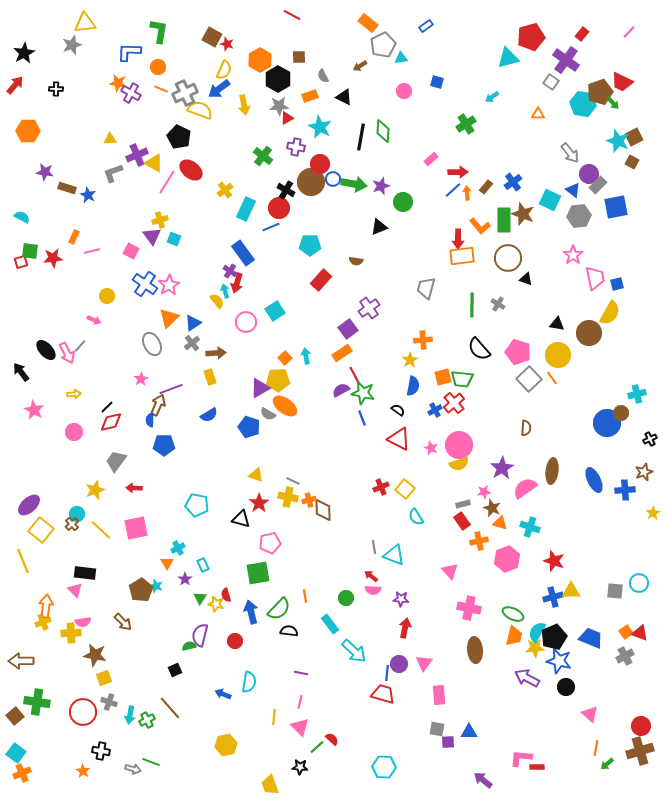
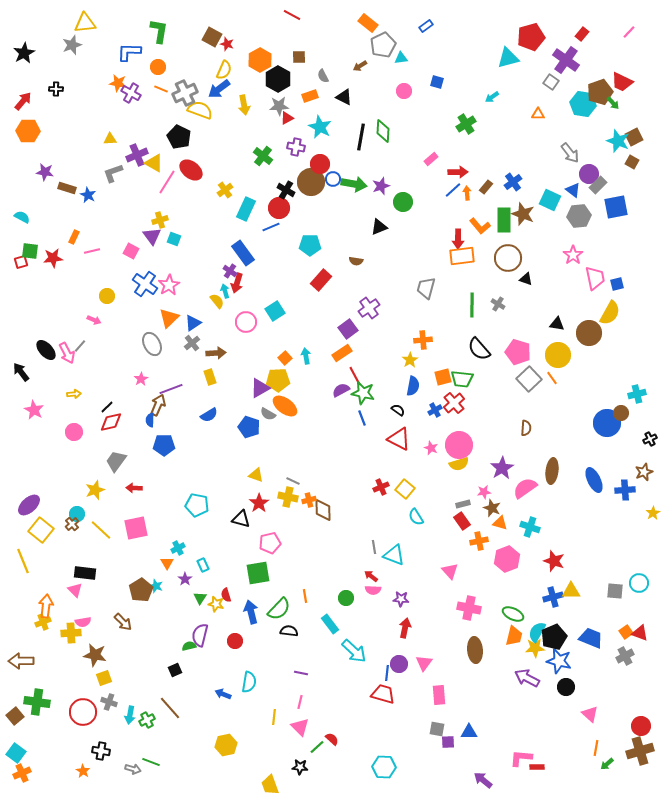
red arrow at (15, 85): moved 8 px right, 16 px down
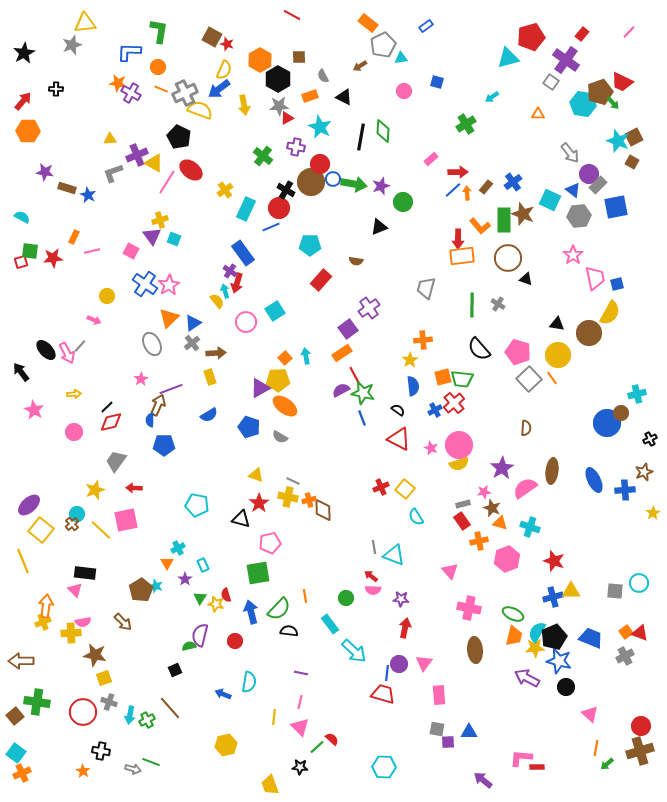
blue semicircle at (413, 386): rotated 18 degrees counterclockwise
gray semicircle at (268, 414): moved 12 px right, 23 px down
pink square at (136, 528): moved 10 px left, 8 px up
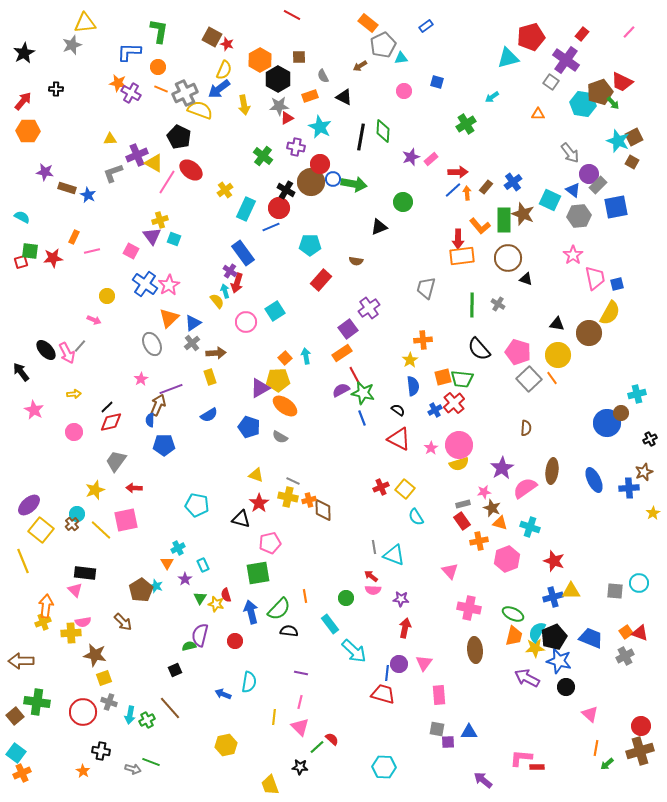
purple star at (381, 186): moved 30 px right, 29 px up
pink star at (431, 448): rotated 16 degrees clockwise
blue cross at (625, 490): moved 4 px right, 2 px up
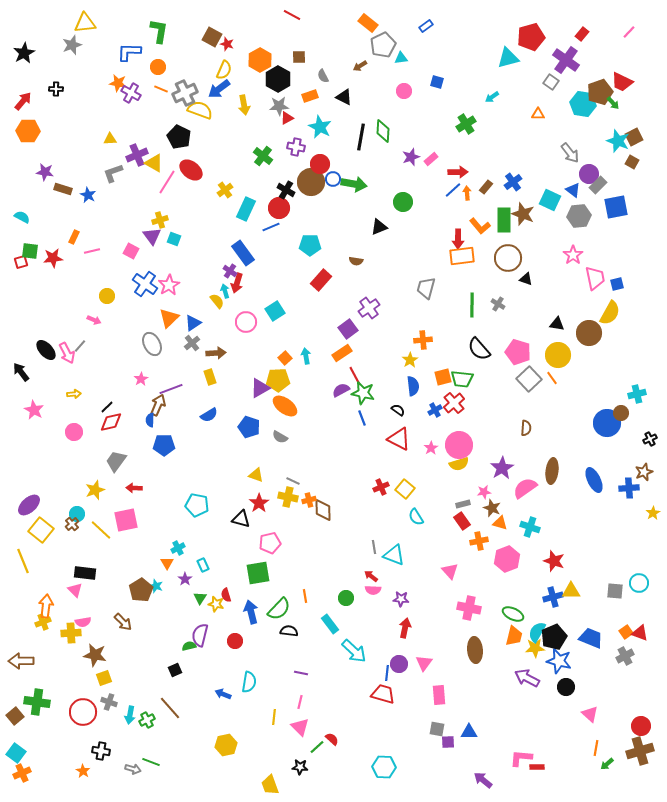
brown rectangle at (67, 188): moved 4 px left, 1 px down
